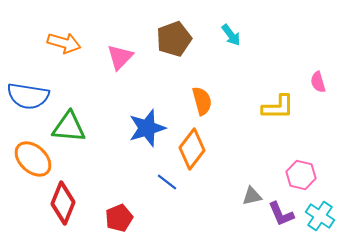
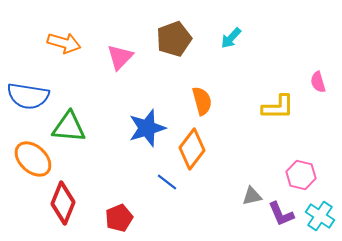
cyan arrow: moved 3 px down; rotated 80 degrees clockwise
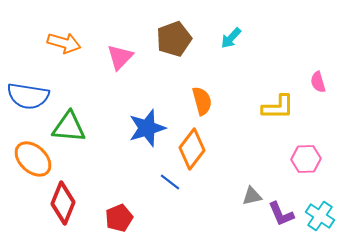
pink hexagon: moved 5 px right, 16 px up; rotated 16 degrees counterclockwise
blue line: moved 3 px right
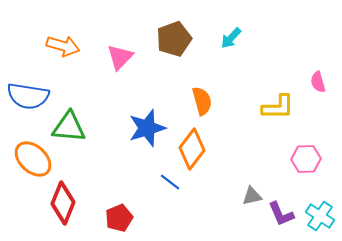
orange arrow: moved 1 px left, 3 px down
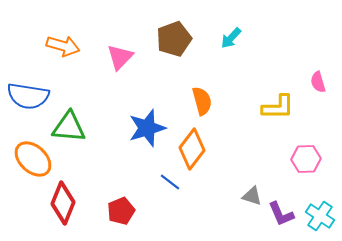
gray triangle: rotated 30 degrees clockwise
red pentagon: moved 2 px right, 7 px up
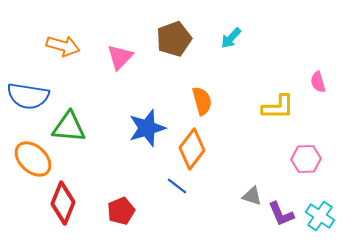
blue line: moved 7 px right, 4 px down
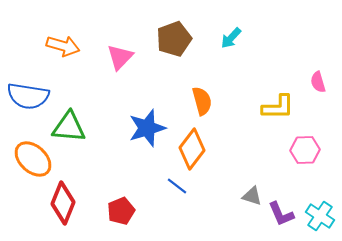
pink hexagon: moved 1 px left, 9 px up
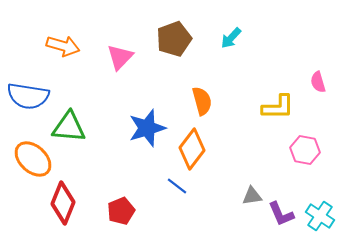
pink hexagon: rotated 12 degrees clockwise
gray triangle: rotated 25 degrees counterclockwise
